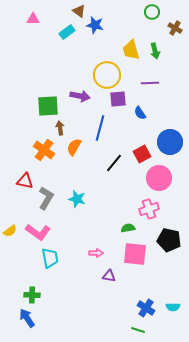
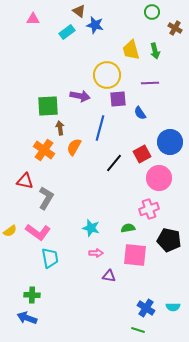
cyan star: moved 14 px right, 29 px down
pink square: moved 1 px down
blue arrow: rotated 36 degrees counterclockwise
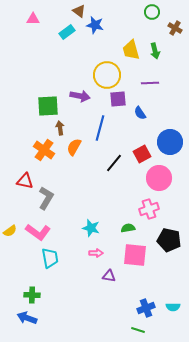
blue cross: rotated 36 degrees clockwise
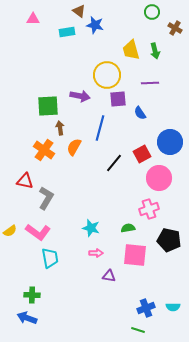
cyan rectangle: rotated 28 degrees clockwise
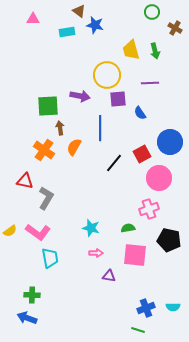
blue line: rotated 15 degrees counterclockwise
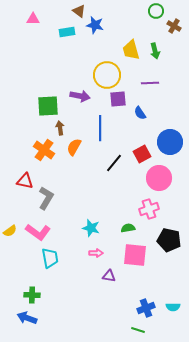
green circle: moved 4 px right, 1 px up
brown cross: moved 1 px left, 2 px up
